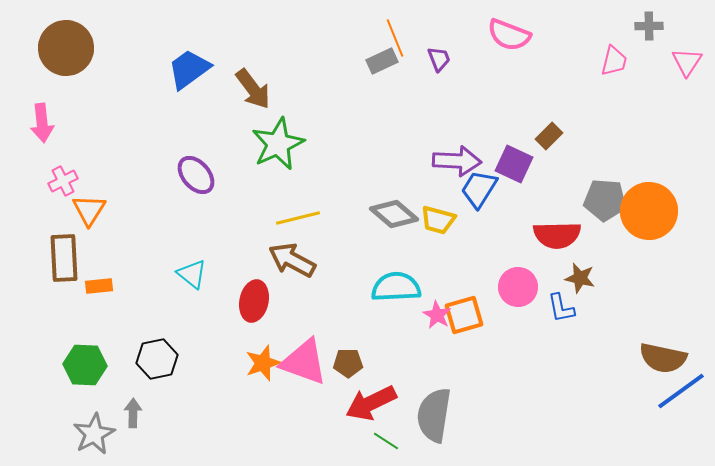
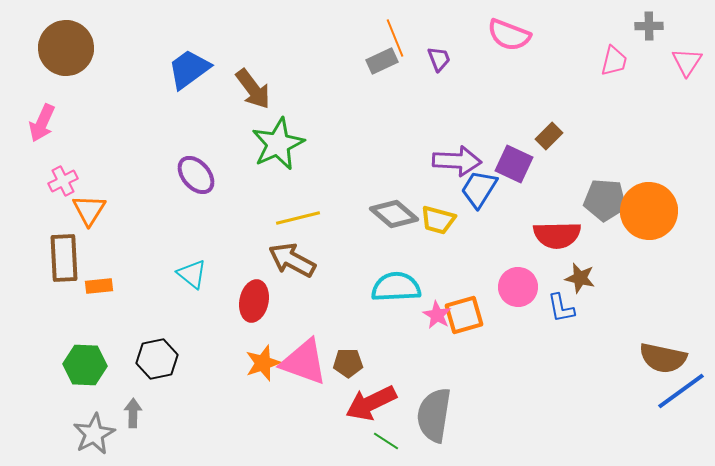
pink arrow at (42, 123): rotated 30 degrees clockwise
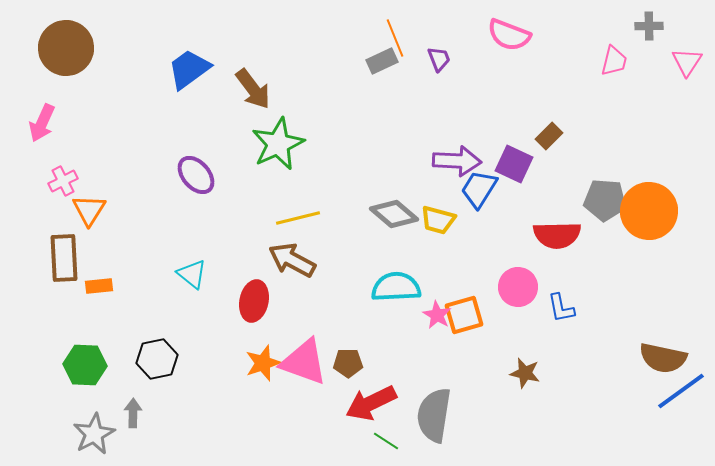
brown star at (580, 278): moved 55 px left, 95 px down
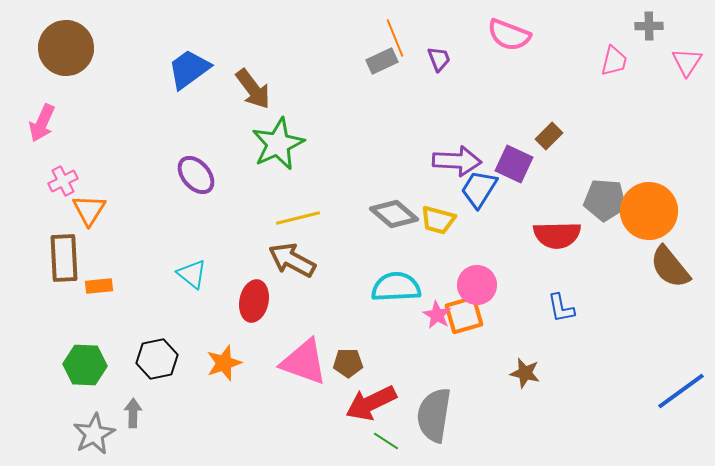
pink circle at (518, 287): moved 41 px left, 2 px up
brown semicircle at (663, 358): moved 7 px right, 91 px up; rotated 39 degrees clockwise
orange star at (263, 363): moved 39 px left
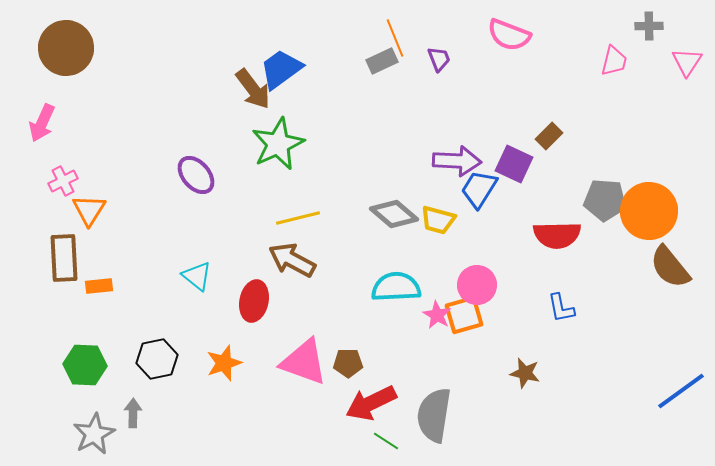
blue trapezoid at (189, 69): moved 92 px right
cyan triangle at (192, 274): moved 5 px right, 2 px down
